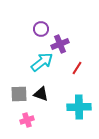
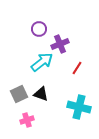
purple circle: moved 2 px left
gray square: rotated 24 degrees counterclockwise
cyan cross: rotated 15 degrees clockwise
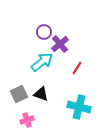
purple circle: moved 5 px right, 3 px down
purple cross: rotated 18 degrees counterclockwise
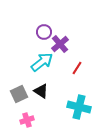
black triangle: moved 3 px up; rotated 14 degrees clockwise
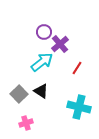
gray square: rotated 18 degrees counterclockwise
pink cross: moved 1 px left, 3 px down
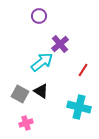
purple circle: moved 5 px left, 16 px up
red line: moved 6 px right, 2 px down
gray square: moved 1 px right; rotated 18 degrees counterclockwise
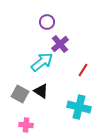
purple circle: moved 8 px right, 6 px down
pink cross: moved 2 px down; rotated 24 degrees clockwise
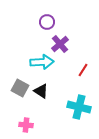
cyan arrow: rotated 35 degrees clockwise
gray square: moved 6 px up
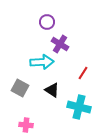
purple cross: rotated 18 degrees counterclockwise
red line: moved 3 px down
black triangle: moved 11 px right, 1 px up
